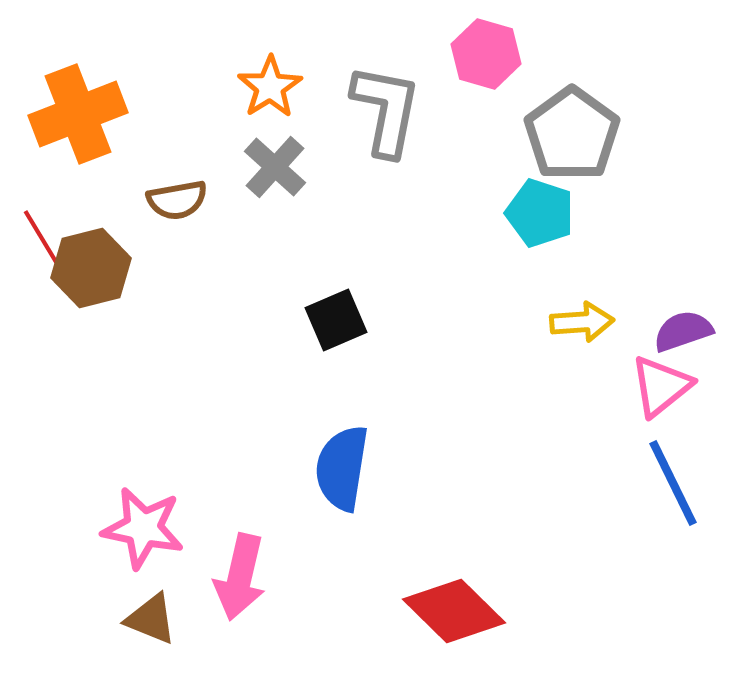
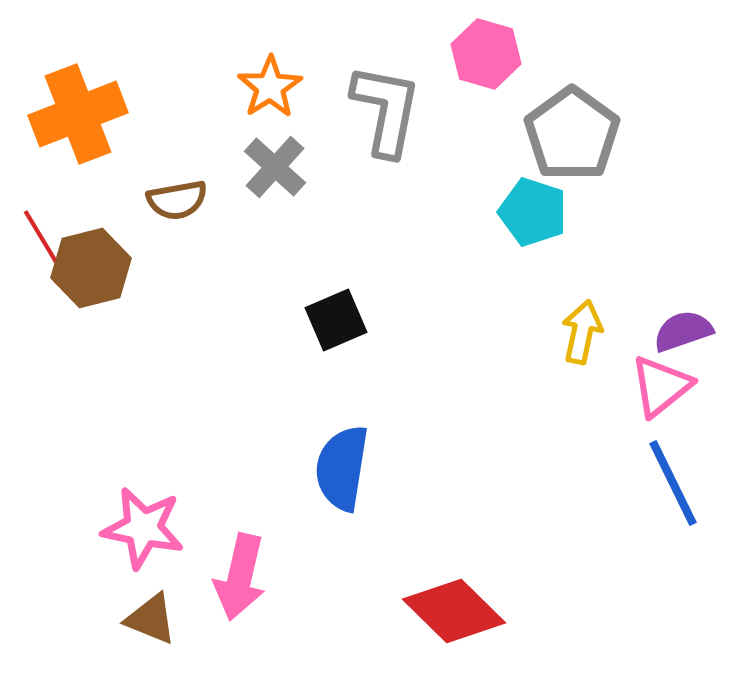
cyan pentagon: moved 7 px left, 1 px up
yellow arrow: moved 10 px down; rotated 74 degrees counterclockwise
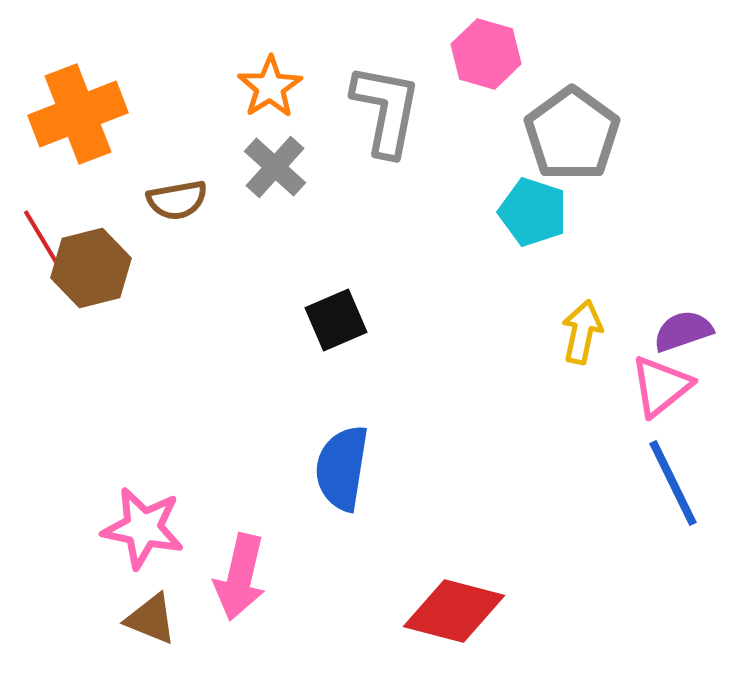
red diamond: rotated 30 degrees counterclockwise
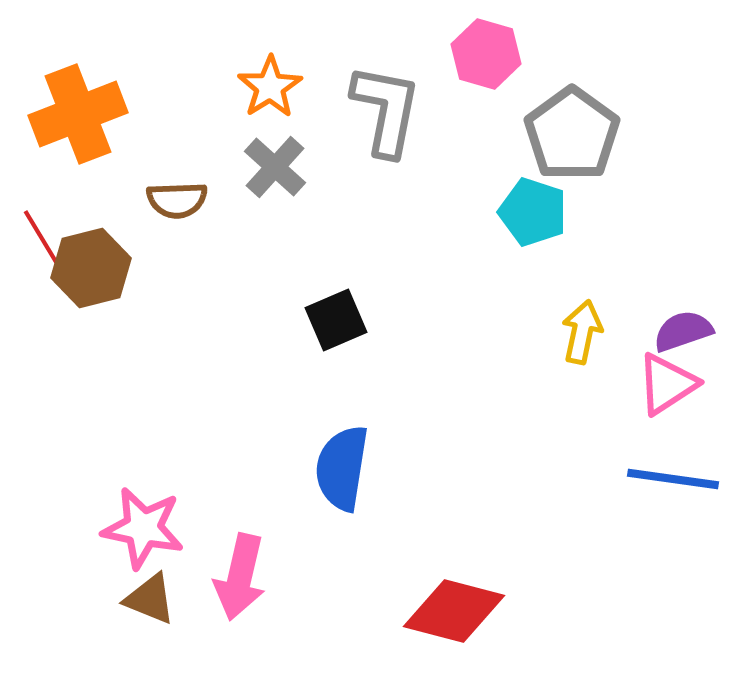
brown semicircle: rotated 8 degrees clockwise
pink triangle: moved 6 px right, 2 px up; rotated 6 degrees clockwise
blue line: moved 4 px up; rotated 56 degrees counterclockwise
brown triangle: moved 1 px left, 20 px up
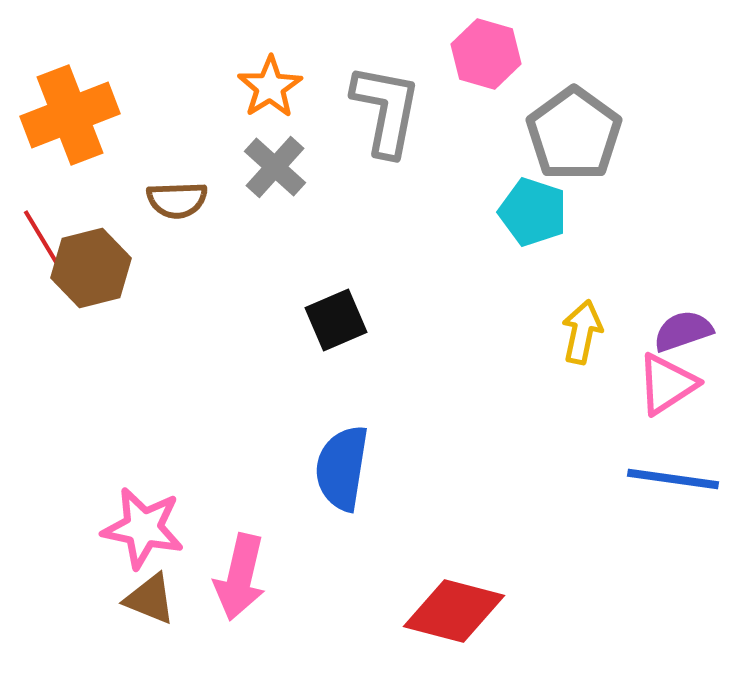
orange cross: moved 8 px left, 1 px down
gray pentagon: moved 2 px right
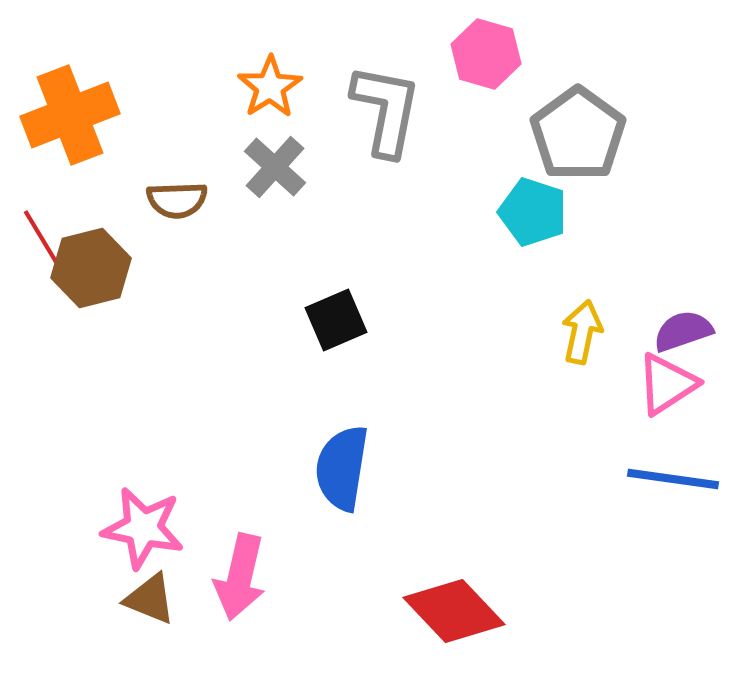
gray pentagon: moved 4 px right
red diamond: rotated 32 degrees clockwise
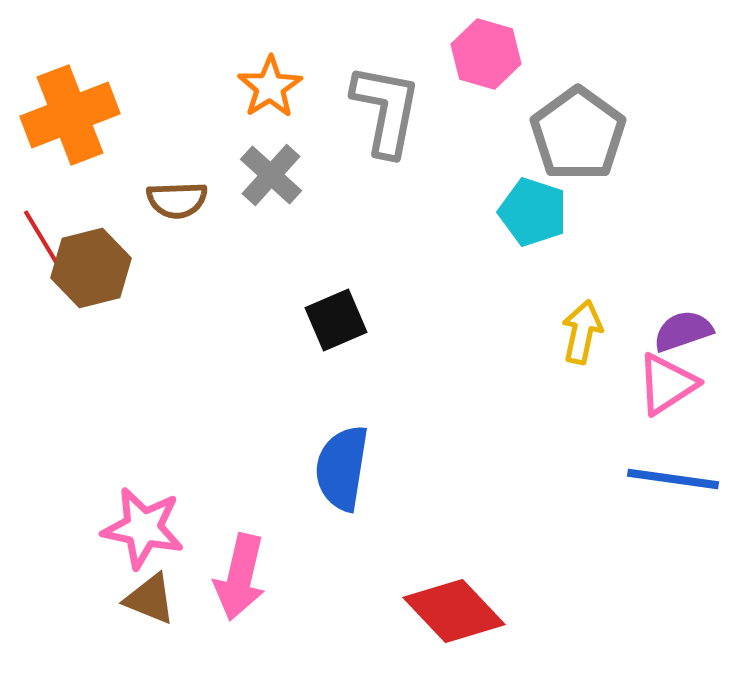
gray cross: moved 4 px left, 8 px down
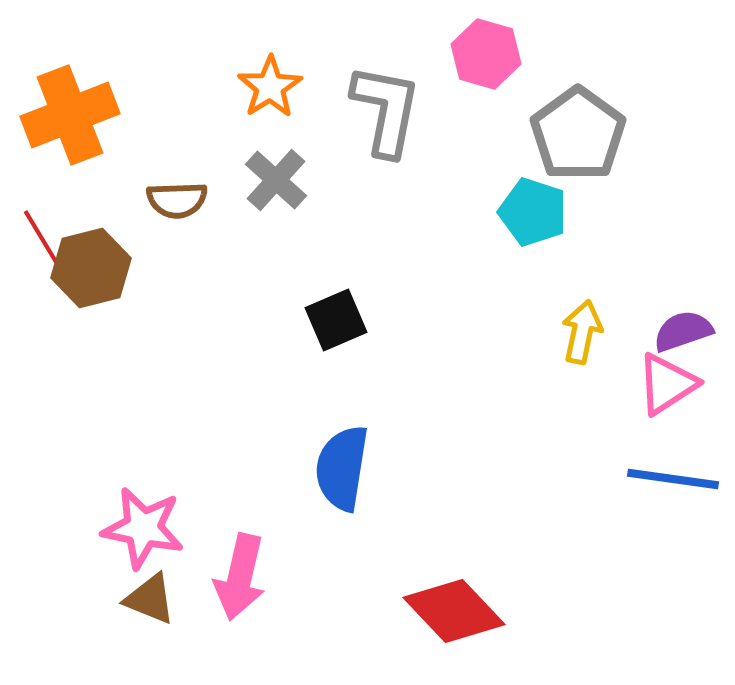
gray cross: moved 5 px right, 5 px down
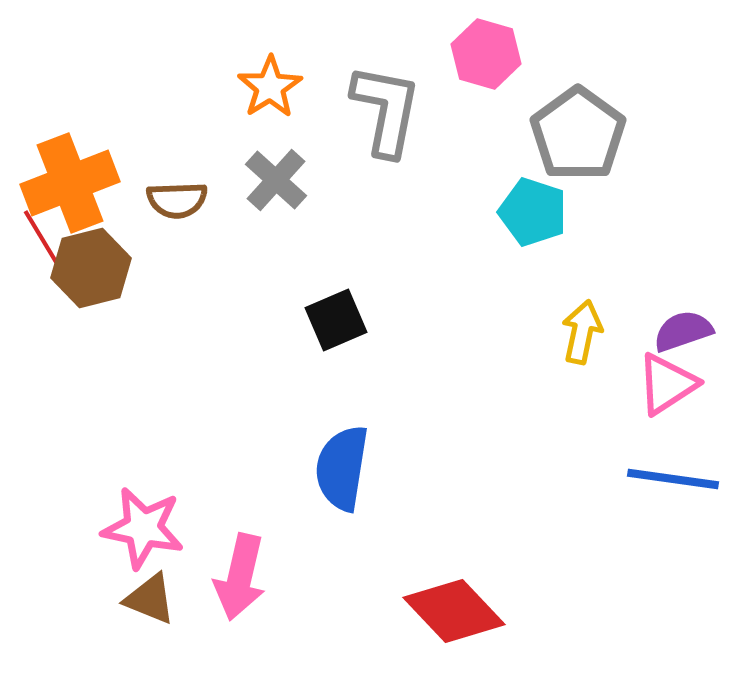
orange cross: moved 68 px down
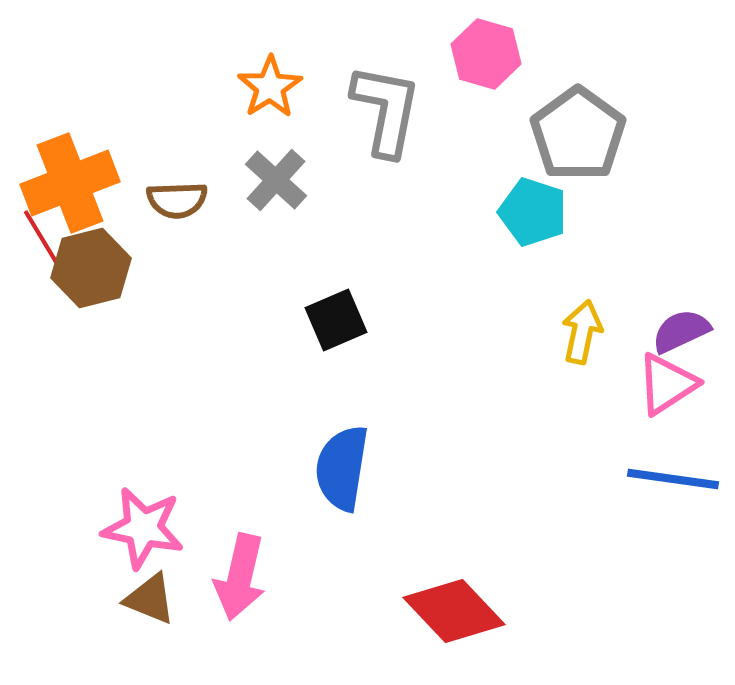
purple semicircle: moved 2 px left; rotated 6 degrees counterclockwise
